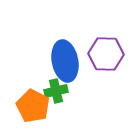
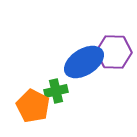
purple hexagon: moved 8 px right, 2 px up
blue ellipse: moved 19 px right, 1 px down; rotated 69 degrees clockwise
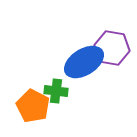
purple hexagon: moved 2 px left, 4 px up; rotated 8 degrees clockwise
green cross: rotated 20 degrees clockwise
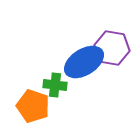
green cross: moved 1 px left, 6 px up
orange pentagon: rotated 8 degrees counterclockwise
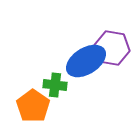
blue ellipse: moved 2 px right, 1 px up
orange pentagon: rotated 16 degrees clockwise
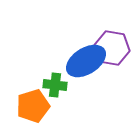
orange pentagon: rotated 20 degrees clockwise
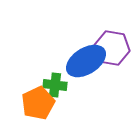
orange pentagon: moved 5 px right, 3 px up; rotated 8 degrees counterclockwise
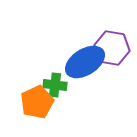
blue ellipse: moved 1 px left, 1 px down
orange pentagon: moved 1 px left, 1 px up
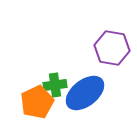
blue ellipse: moved 31 px down; rotated 6 degrees counterclockwise
green cross: rotated 15 degrees counterclockwise
